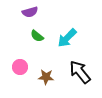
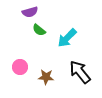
green semicircle: moved 2 px right, 6 px up
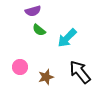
purple semicircle: moved 3 px right, 1 px up
brown star: rotated 21 degrees counterclockwise
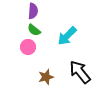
purple semicircle: rotated 70 degrees counterclockwise
green semicircle: moved 5 px left
cyan arrow: moved 2 px up
pink circle: moved 8 px right, 20 px up
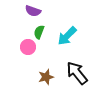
purple semicircle: rotated 105 degrees clockwise
green semicircle: moved 5 px right, 2 px down; rotated 72 degrees clockwise
black arrow: moved 3 px left, 1 px down
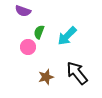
purple semicircle: moved 10 px left
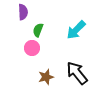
purple semicircle: moved 1 px down; rotated 112 degrees counterclockwise
green semicircle: moved 1 px left, 2 px up
cyan arrow: moved 9 px right, 6 px up
pink circle: moved 4 px right, 1 px down
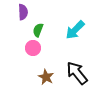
cyan arrow: moved 1 px left
pink circle: moved 1 px right
brown star: rotated 28 degrees counterclockwise
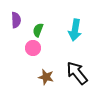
purple semicircle: moved 7 px left, 8 px down
cyan arrow: rotated 35 degrees counterclockwise
brown star: rotated 14 degrees counterclockwise
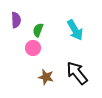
cyan arrow: rotated 40 degrees counterclockwise
